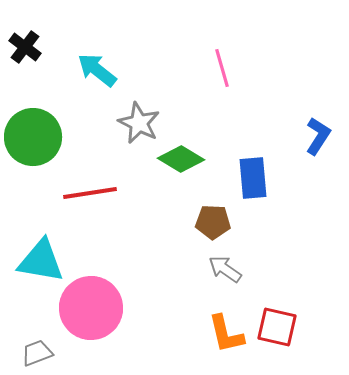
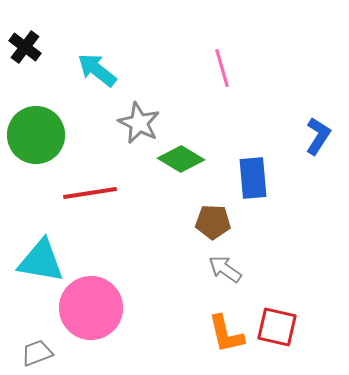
green circle: moved 3 px right, 2 px up
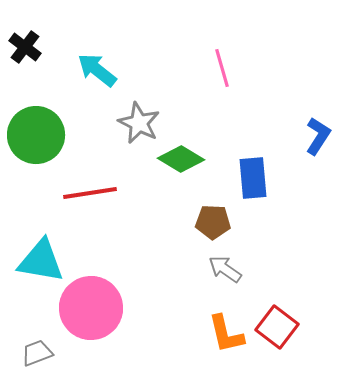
red square: rotated 24 degrees clockwise
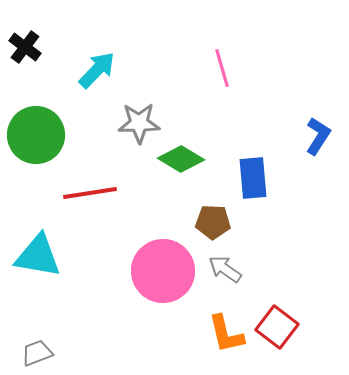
cyan arrow: rotated 96 degrees clockwise
gray star: rotated 27 degrees counterclockwise
cyan triangle: moved 3 px left, 5 px up
pink circle: moved 72 px right, 37 px up
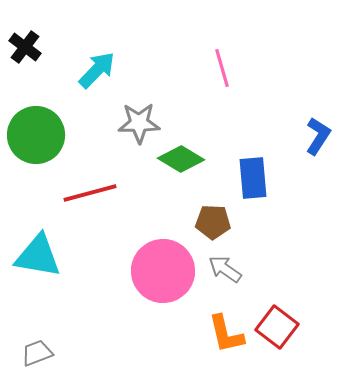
red line: rotated 6 degrees counterclockwise
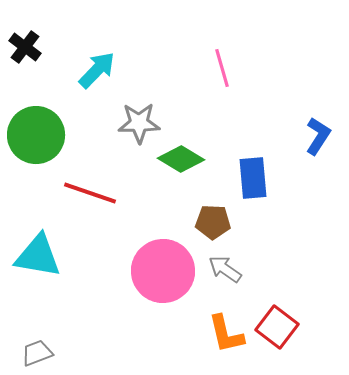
red line: rotated 34 degrees clockwise
